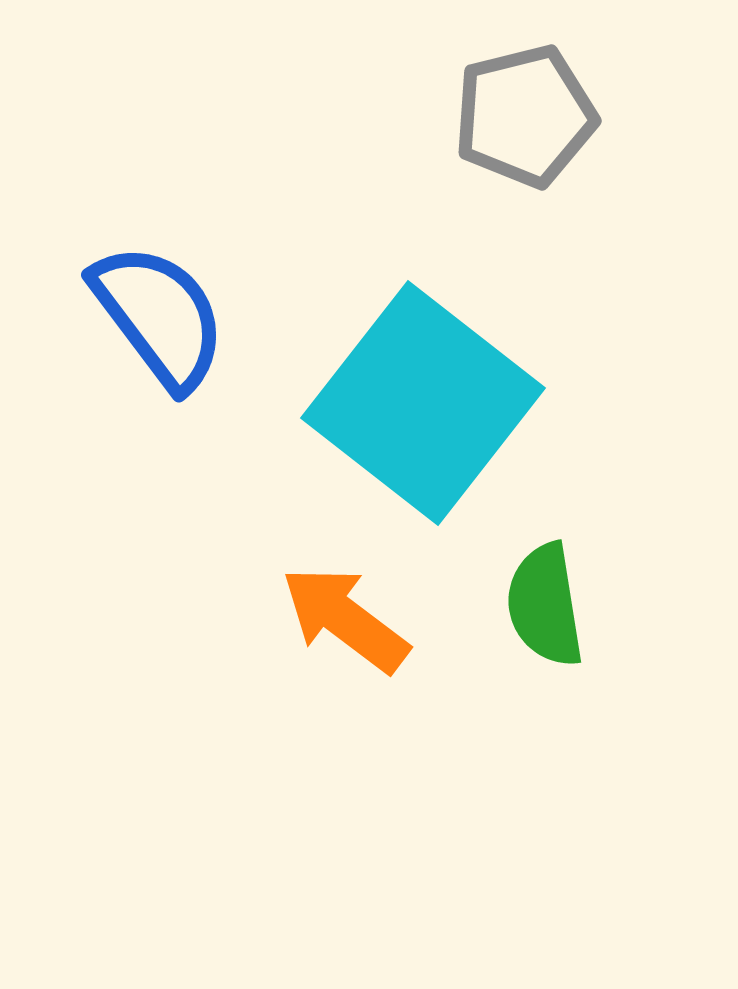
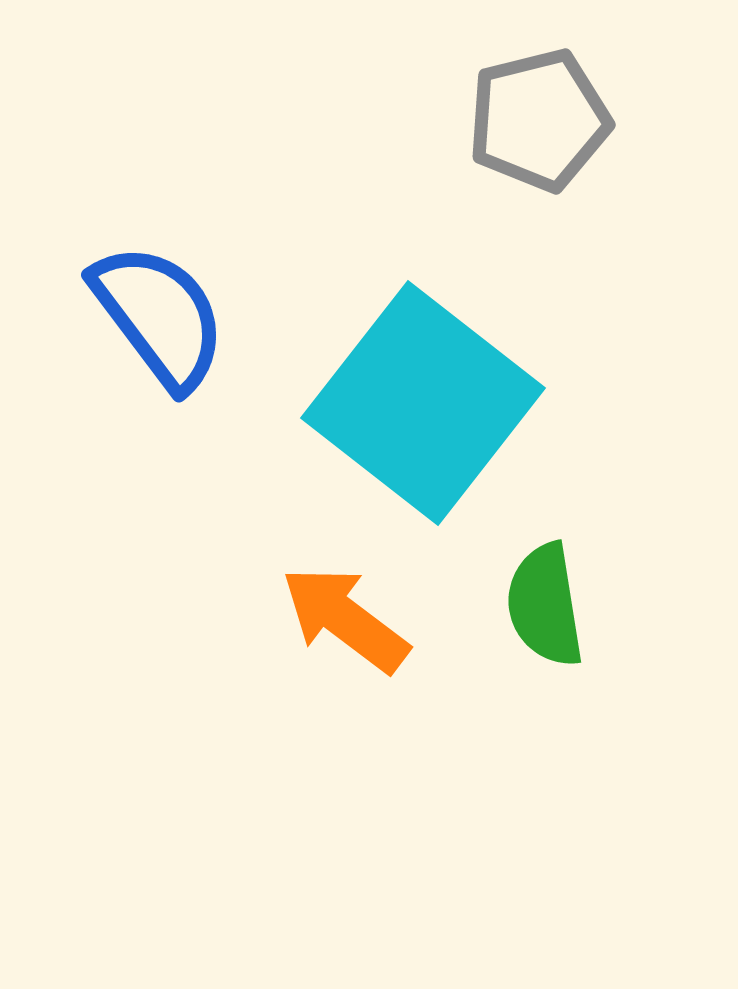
gray pentagon: moved 14 px right, 4 px down
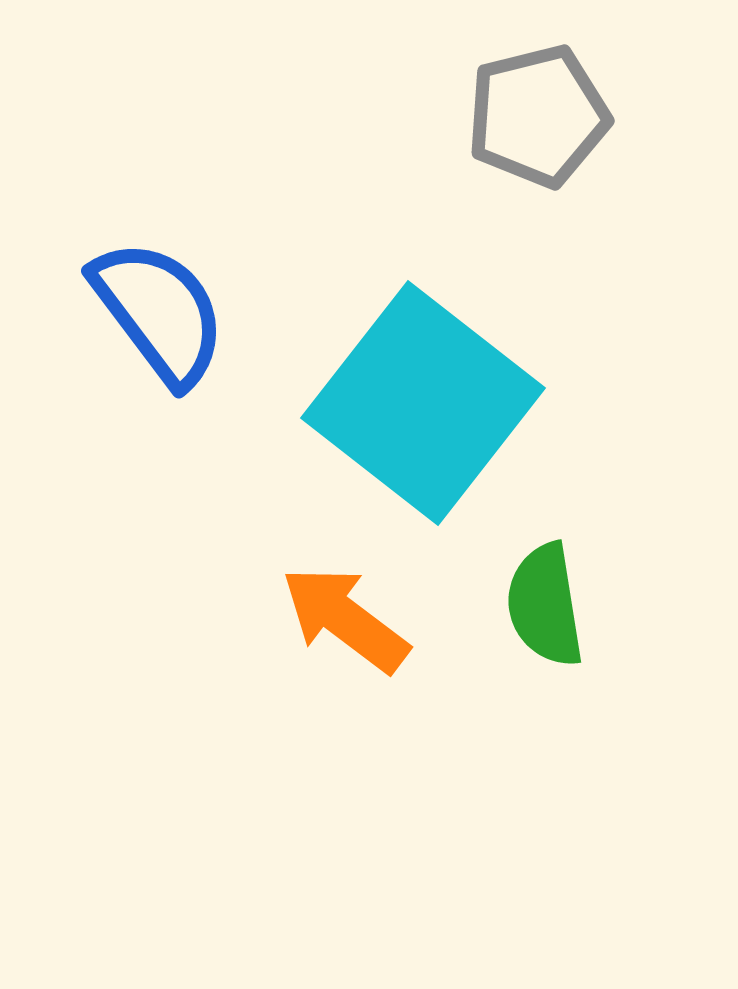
gray pentagon: moved 1 px left, 4 px up
blue semicircle: moved 4 px up
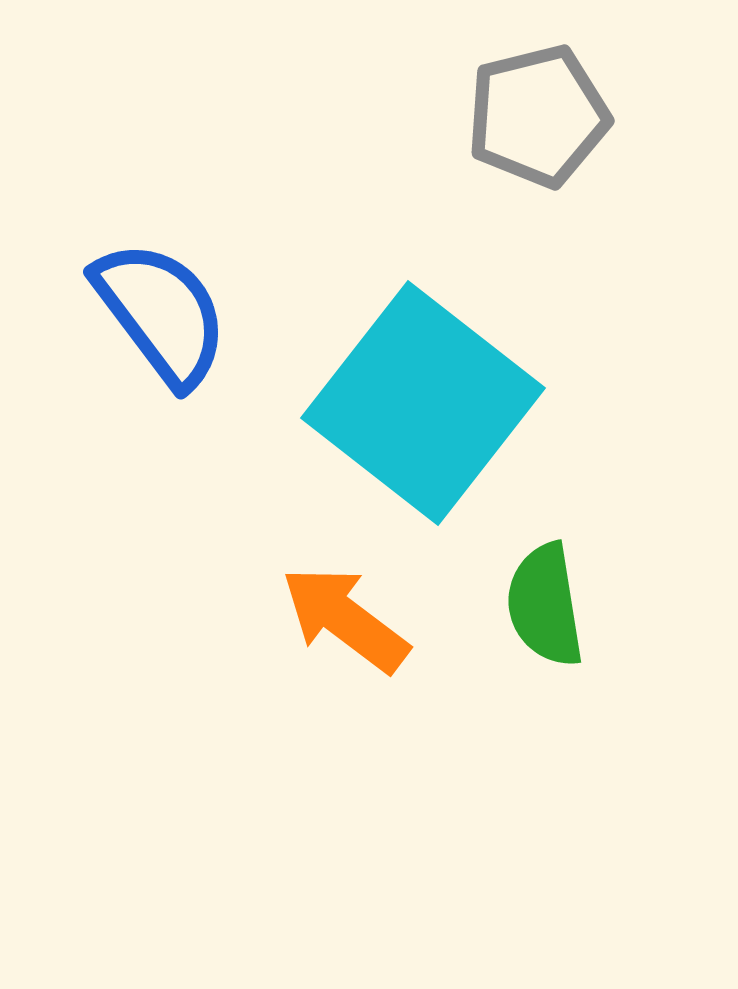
blue semicircle: moved 2 px right, 1 px down
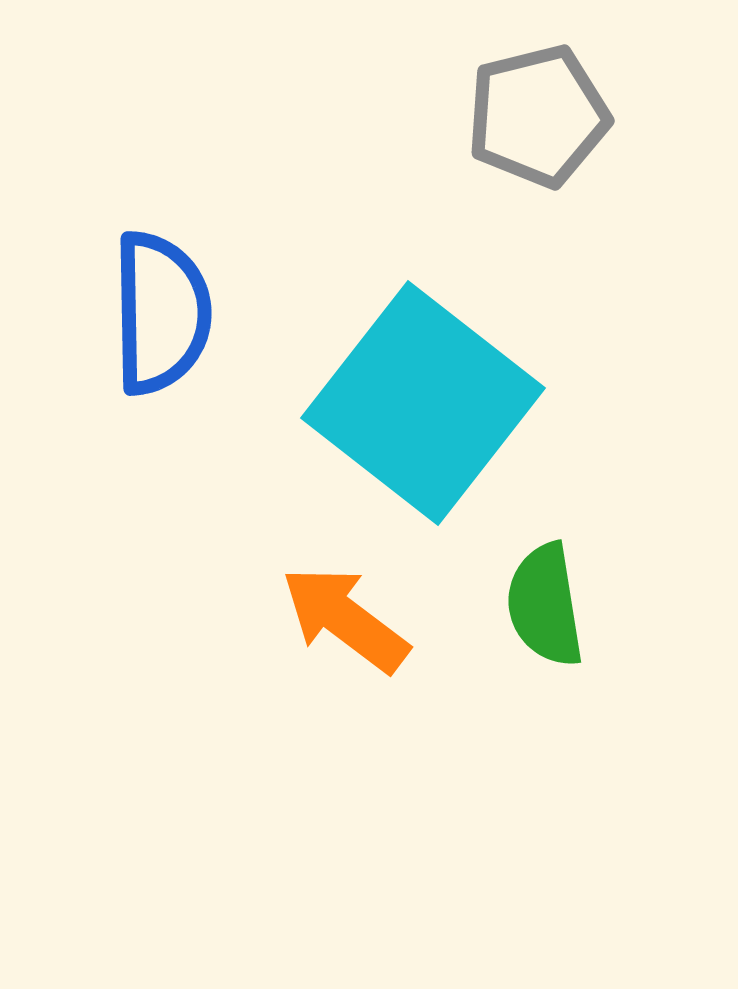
blue semicircle: rotated 36 degrees clockwise
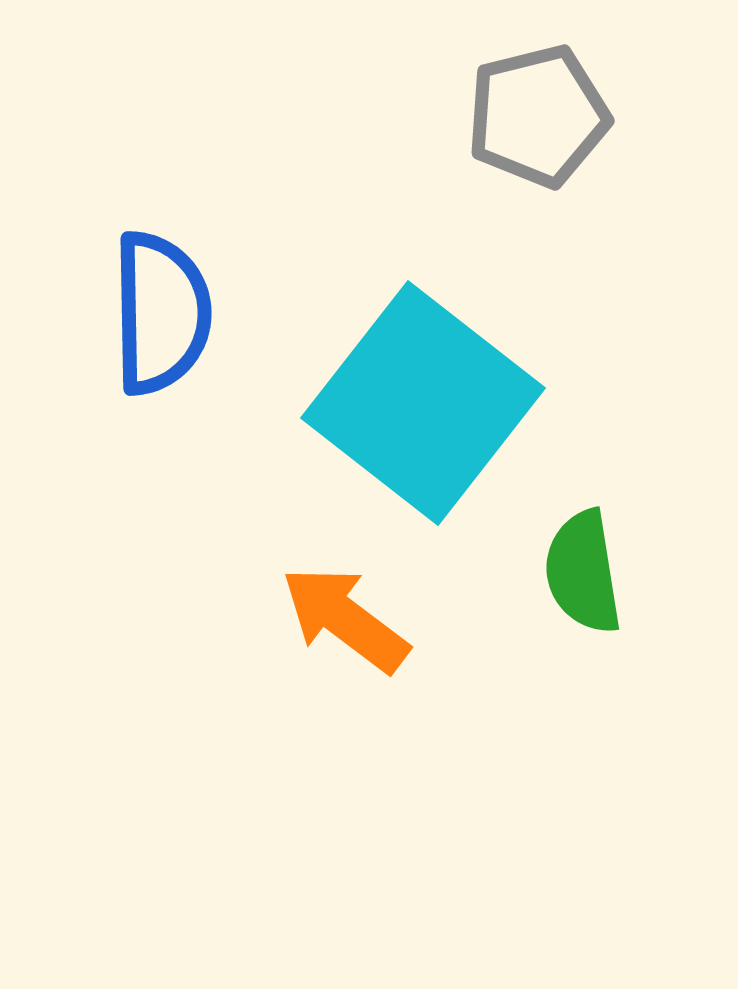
green semicircle: moved 38 px right, 33 px up
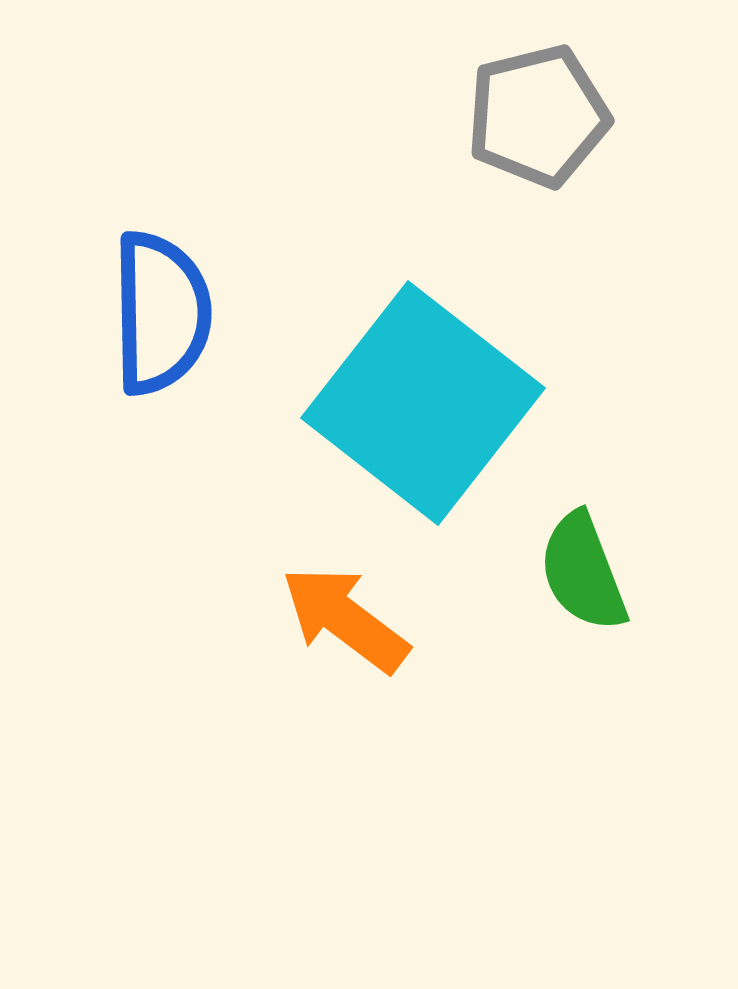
green semicircle: rotated 12 degrees counterclockwise
